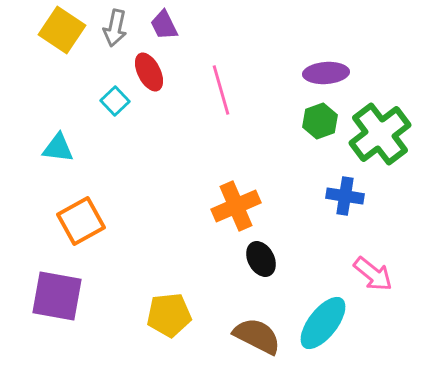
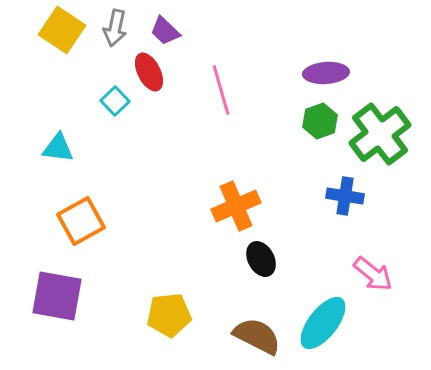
purple trapezoid: moved 1 px right, 6 px down; rotated 20 degrees counterclockwise
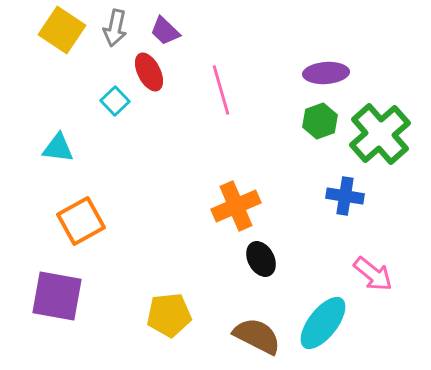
green cross: rotated 4 degrees counterclockwise
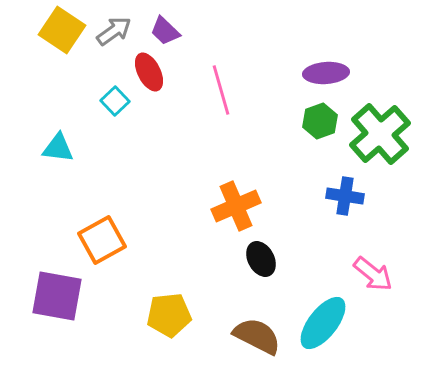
gray arrow: moved 1 px left, 3 px down; rotated 138 degrees counterclockwise
orange square: moved 21 px right, 19 px down
